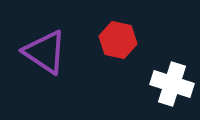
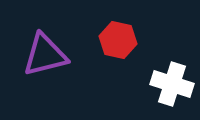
purple triangle: moved 3 px down; rotated 48 degrees counterclockwise
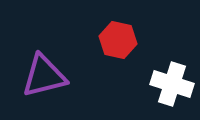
purple triangle: moved 1 px left, 21 px down
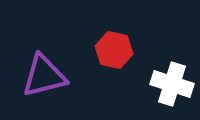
red hexagon: moved 4 px left, 10 px down
